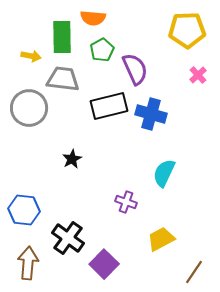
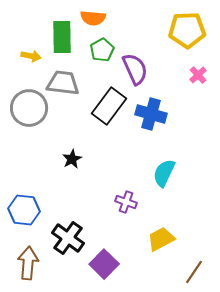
gray trapezoid: moved 4 px down
black rectangle: rotated 39 degrees counterclockwise
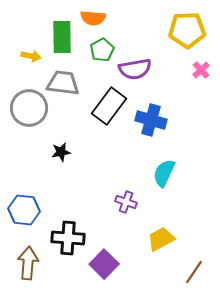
purple semicircle: rotated 104 degrees clockwise
pink cross: moved 3 px right, 5 px up
blue cross: moved 6 px down
black star: moved 11 px left, 7 px up; rotated 18 degrees clockwise
black cross: rotated 32 degrees counterclockwise
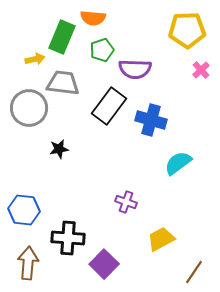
green rectangle: rotated 24 degrees clockwise
green pentagon: rotated 10 degrees clockwise
yellow arrow: moved 4 px right, 3 px down; rotated 24 degrees counterclockwise
purple semicircle: rotated 12 degrees clockwise
black star: moved 2 px left, 3 px up
cyan semicircle: moved 14 px right, 10 px up; rotated 28 degrees clockwise
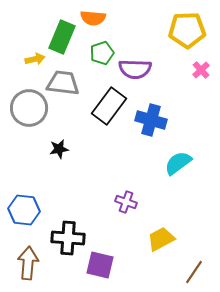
green pentagon: moved 3 px down
purple square: moved 4 px left, 1 px down; rotated 32 degrees counterclockwise
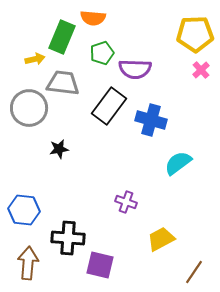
yellow pentagon: moved 8 px right, 4 px down
